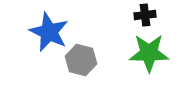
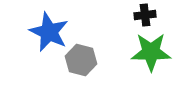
green star: moved 2 px right, 1 px up
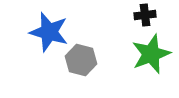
blue star: rotated 9 degrees counterclockwise
green star: moved 2 px down; rotated 21 degrees counterclockwise
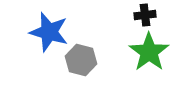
green star: moved 2 px left, 2 px up; rotated 15 degrees counterclockwise
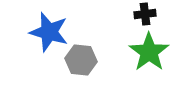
black cross: moved 1 px up
gray hexagon: rotated 8 degrees counterclockwise
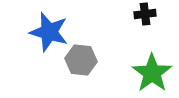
green star: moved 3 px right, 21 px down
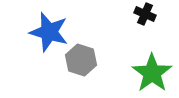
black cross: rotated 30 degrees clockwise
gray hexagon: rotated 12 degrees clockwise
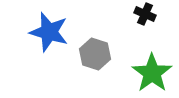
gray hexagon: moved 14 px right, 6 px up
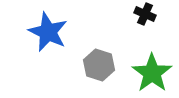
blue star: moved 1 px left; rotated 9 degrees clockwise
gray hexagon: moved 4 px right, 11 px down
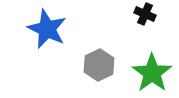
blue star: moved 1 px left, 3 px up
gray hexagon: rotated 16 degrees clockwise
